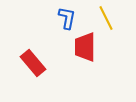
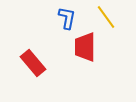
yellow line: moved 1 px up; rotated 10 degrees counterclockwise
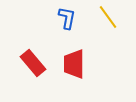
yellow line: moved 2 px right
red trapezoid: moved 11 px left, 17 px down
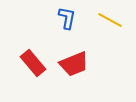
yellow line: moved 2 px right, 3 px down; rotated 25 degrees counterclockwise
red trapezoid: rotated 112 degrees counterclockwise
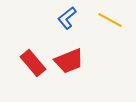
blue L-shape: rotated 140 degrees counterclockwise
red trapezoid: moved 5 px left, 3 px up
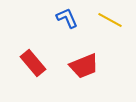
blue L-shape: rotated 105 degrees clockwise
red trapezoid: moved 15 px right, 5 px down
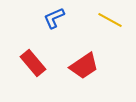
blue L-shape: moved 13 px left; rotated 90 degrees counterclockwise
red trapezoid: rotated 12 degrees counterclockwise
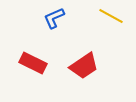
yellow line: moved 1 px right, 4 px up
red rectangle: rotated 24 degrees counterclockwise
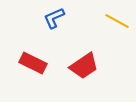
yellow line: moved 6 px right, 5 px down
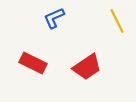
yellow line: rotated 35 degrees clockwise
red trapezoid: moved 3 px right, 1 px down
